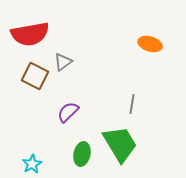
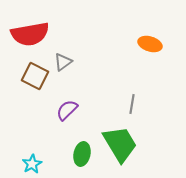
purple semicircle: moved 1 px left, 2 px up
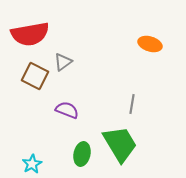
purple semicircle: rotated 65 degrees clockwise
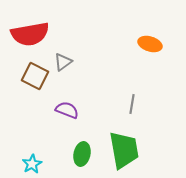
green trapezoid: moved 4 px right, 6 px down; rotated 21 degrees clockwise
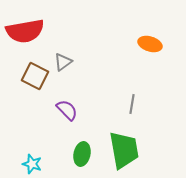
red semicircle: moved 5 px left, 3 px up
purple semicircle: rotated 25 degrees clockwise
cyan star: rotated 24 degrees counterclockwise
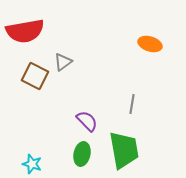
purple semicircle: moved 20 px right, 11 px down
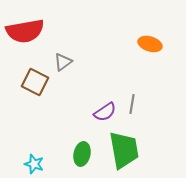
brown square: moved 6 px down
purple semicircle: moved 18 px right, 9 px up; rotated 100 degrees clockwise
cyan star: moved 2 px right
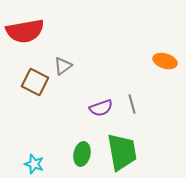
orange ellipse: moved 15 px right, 17 px down
gray triangle: moved 4 px down
gray line: rotated 24 degrees counterclockwise
purple semicircle: moved 4 px left, 4 px up; rotated 15 degrees clockwise
green trapezoid: moved 2 px left, 2 px down
